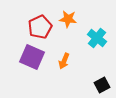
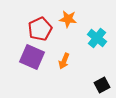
red pentagon: moved 2 px down
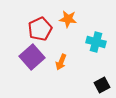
cyan cross: moved 1 px left, 4 px down; rotated 24 degrees counterclockwise
purple square: rotated 25 degrees clockwise
orange arrow: moved 3 px left, 1 px down
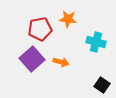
red pentagon: rotated 15 degrees clockwise
purple square: moved 2 px down
orange arrow: rotated 98 degrees counterclockwise
black square: rotated 28 degrees counterclockwise
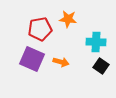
cyan cross: rotated 12 degrees counterclockwise
purple square: rotated 25 degrees counterclockwise
black square: moved 1 px left, 19 px up
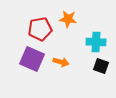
black square: rotated 14 degrees counterclockwise
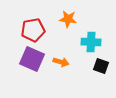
red pentagon: moved 7 px left, 1 px down
cyan cross: moved 5 px left
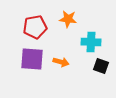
red pentagon: moved 2 px right, 3 px up
purple square: rotated 20 degrees counterclockwise
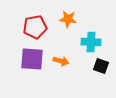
orange arrow: moved 1 px up
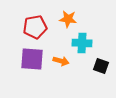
cyan cross: moved 9 px left, 1 px down
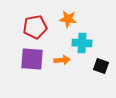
orange arrow: moved 1 px right, 1 px up; rotated 21 degrees counterclockwise
